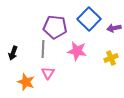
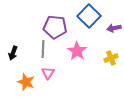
blue square: moved 3 px up
pink star: rotated 24 degrees clockwise
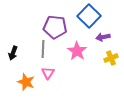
purple arrow: moved 11 px left, 9 px down
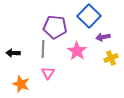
black arrow: rotated 72 degrees clockwise
orange star: moved 5 px left, 2 px down
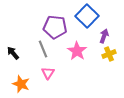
blue square: moved 2 px left
purple arrow: moved 1 px right, 1 px up; rotated 120 degrees clockwise
gray line: rotated 24 degrees counterclockwise
black arrow: rotated 48 degrees clockwise
yellow cross: moved 2 px left, 4 px up
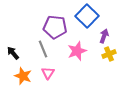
pink star: rotated 18 degrees clockwise
orange star: moved 2 px right, 8 px up
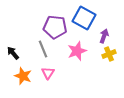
blue square: moved 3 px left, 2 px down; rotated 15 degrees counterclockwise
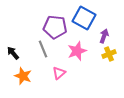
pink triangle: moved 11 px right; rotated 16 degrees clockwise
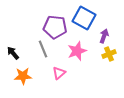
orange star: rotated 24 degrees counterclockwise
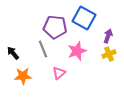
purple arrow: moved 4 px right
